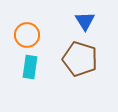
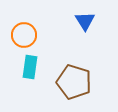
orange circle: moved 3 px left
brown pentagon: moved 6 px left, 23 px down
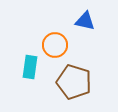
blue triangle: rotated 45 degrees counterclockwise
orange circle: moved 31 px right, 10 px down
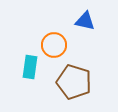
orange circle: moved 1 px left
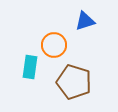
blue triangle: rotated 30 degrees counterclockwise
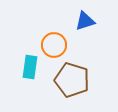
brown pentagon: moved 2 px left, 2 px up
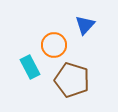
blue triangle: moved 4 px down; rotated 30 degrees counterclockwise
cyan rectangle: rotated 35 degrees counterclockwise
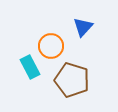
blue triangle: moved 2 px left, 2 px down
orange circle: moved 3 px left, 1 px down
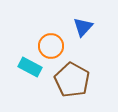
cyan rectangle: rotated 35 degrees counterclockwise
brown pentagon: rotated 12 degrees clockwise
